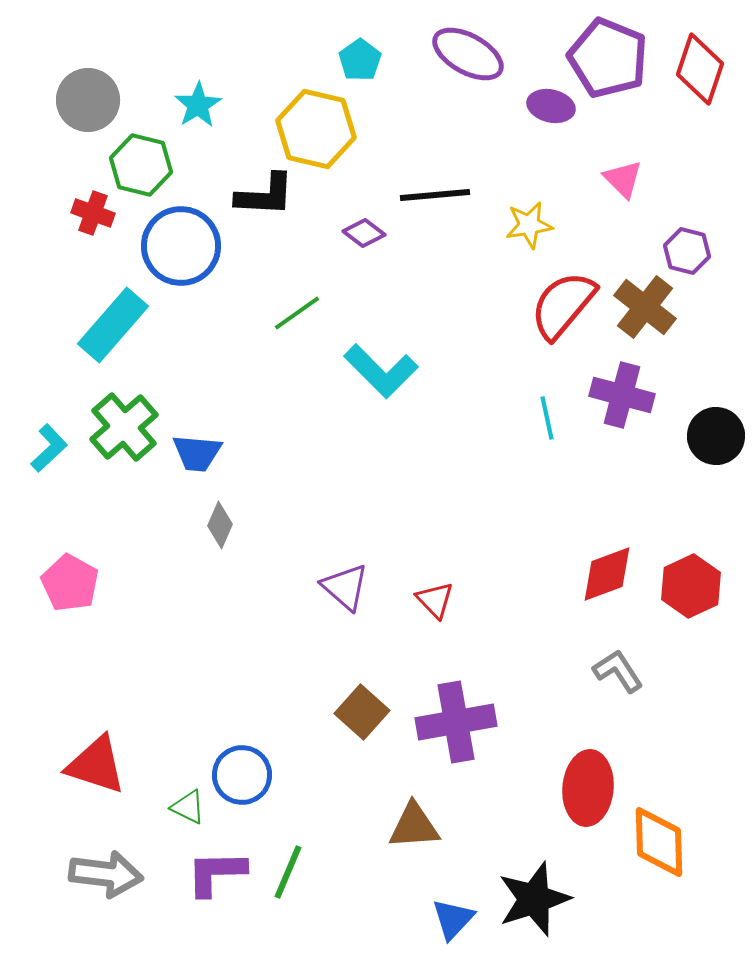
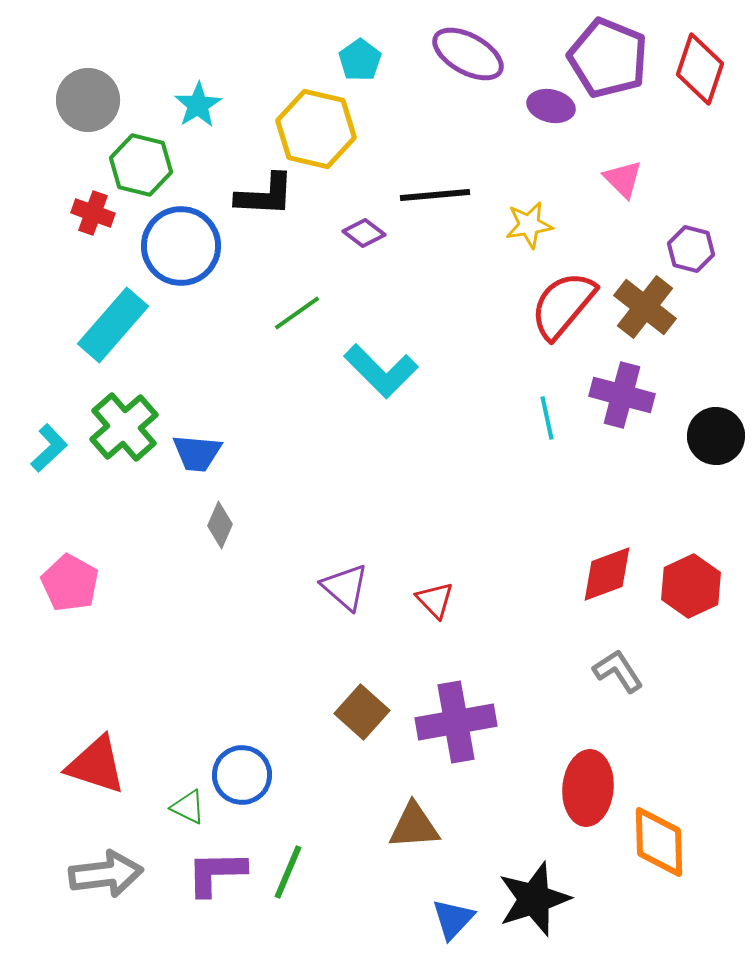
purple hexagon at (687, 251): moved 4 px right, 2 px up
gray arrow at (106, 874): rotated 14 degrees counterclockwise
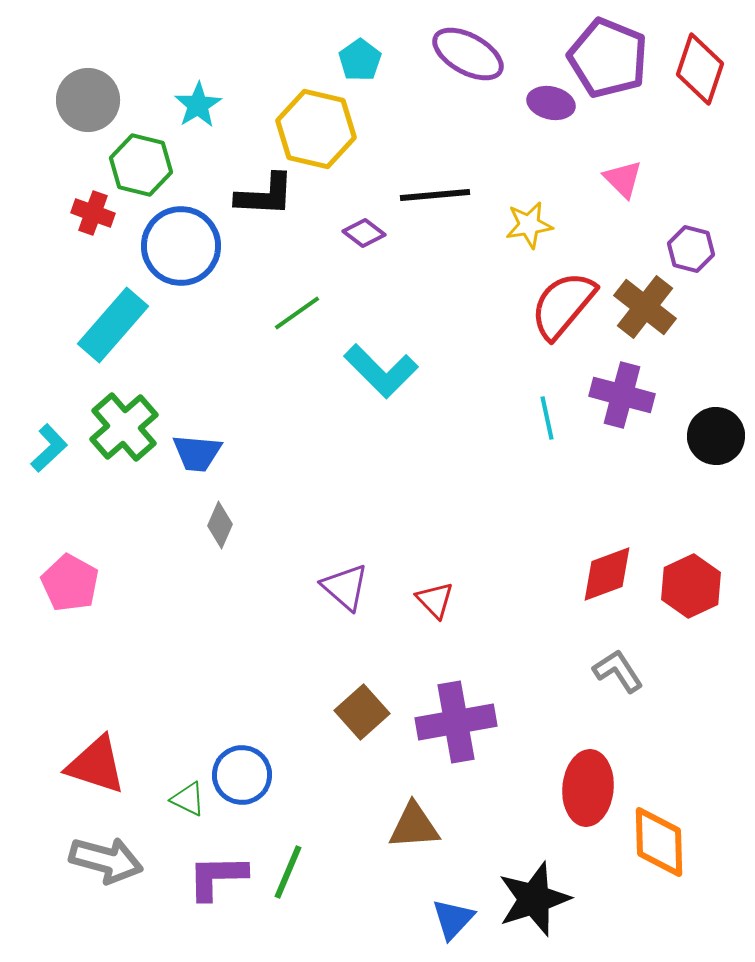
purple ellipse at (551, 106): moved 3 px up
brown square at (362, 712): rotated 6 degrees clockwise
green triangle at (188, 807): moved 8 px up
purple L-shape at (216, 873): moved 1 px right, 4 px down
gray arrow at (106, 874): moved 14 px up; rotated 22 degrees clockwise
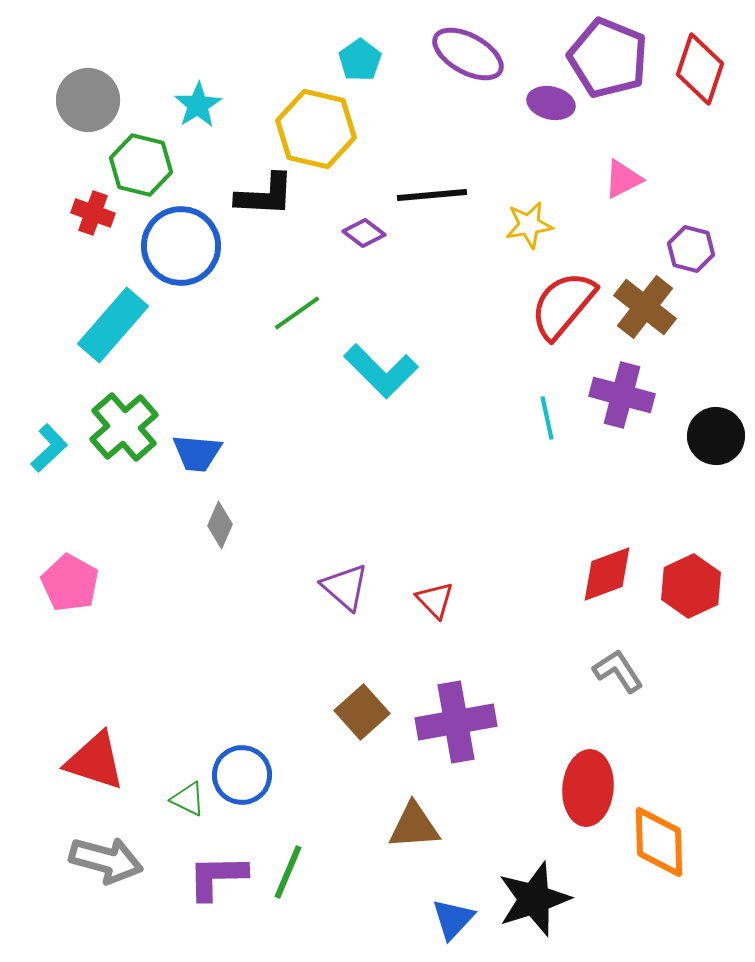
pink triangle at (623, 179): rotated 48 degrees clockwise
black line at (435, 195): moved 3 px left
red triangle at (96, 765): moved 1 px left, 4 px up
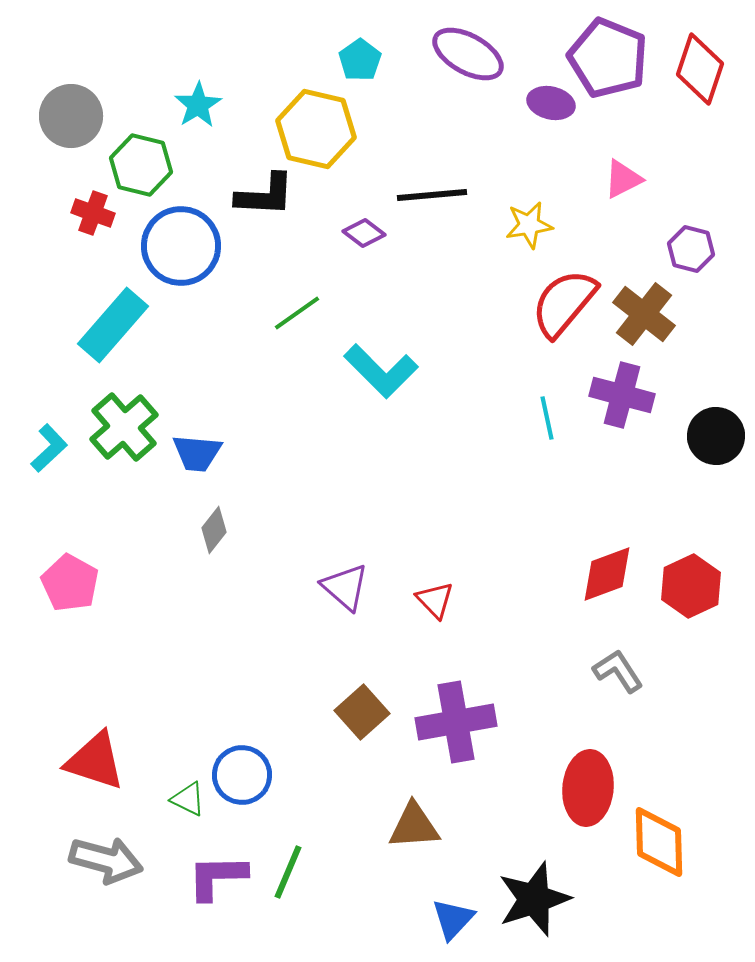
gray circle at (88, 100): moved 17 px left, 16 px down
red semicircle at (563, 305): moved 1 px right, 2 px up
brown cross at (645, 307): moved 1 px left, 7 px down
gray diamond at (220, 525): moved 6 px left, 5 px down; rotated 15 degrees clockwise
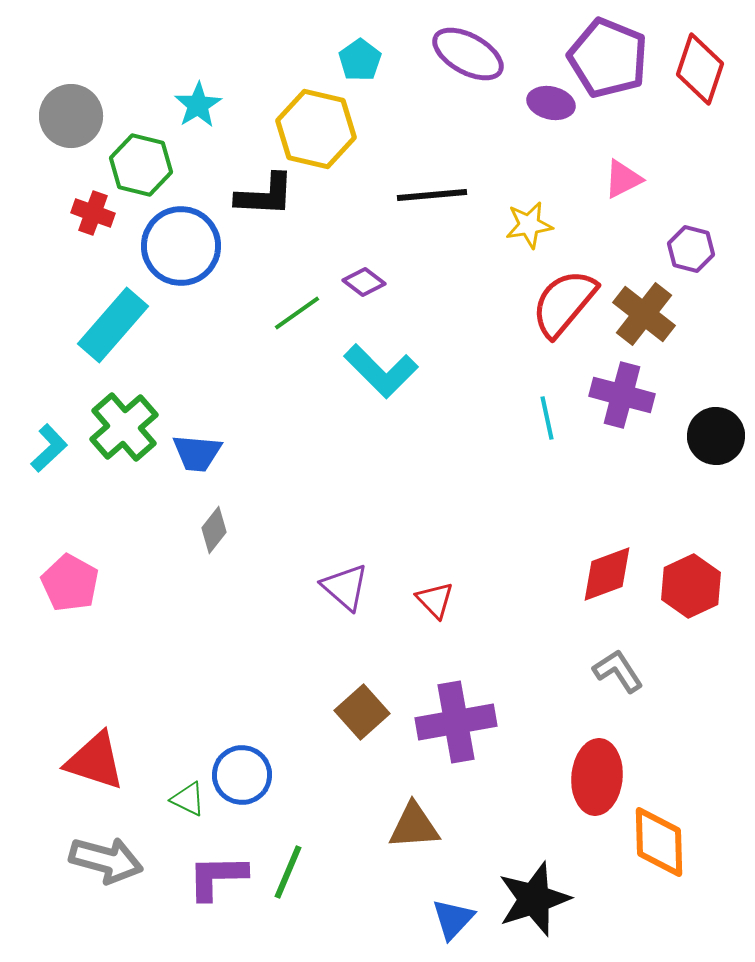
purple diamond at (364, 233): moved 49 px down
red ellipse at (588, 788): moved 9 px right, 11 px up
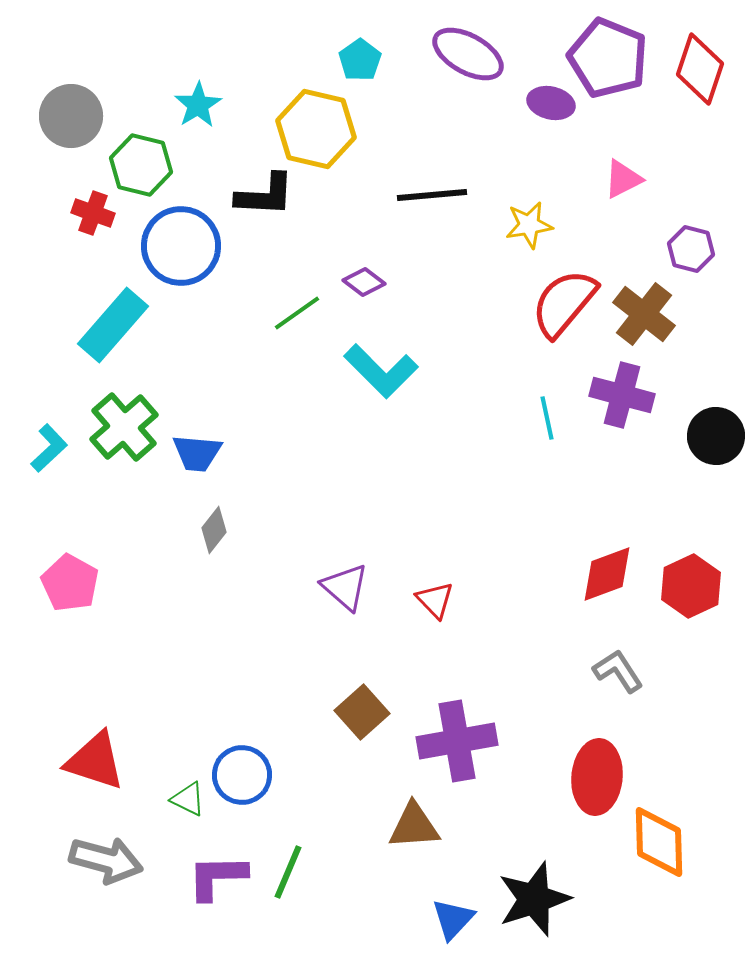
purple cross at (456, 722): moved 1 px right, 19 px down
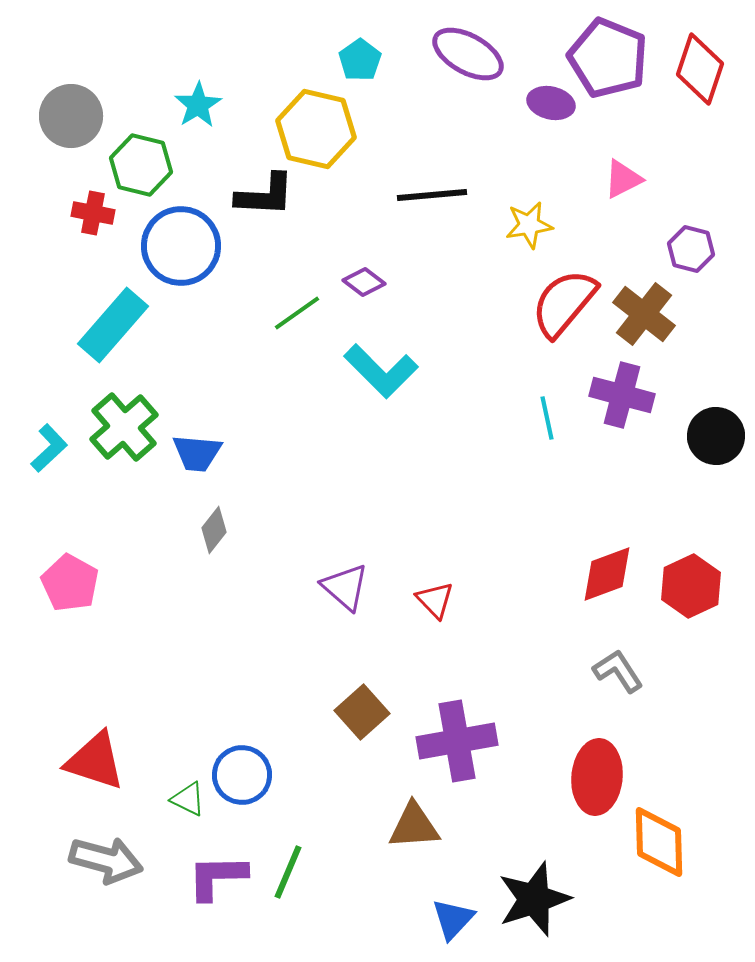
red cross at (93, 213): rotated 9 degrees counterclockwise
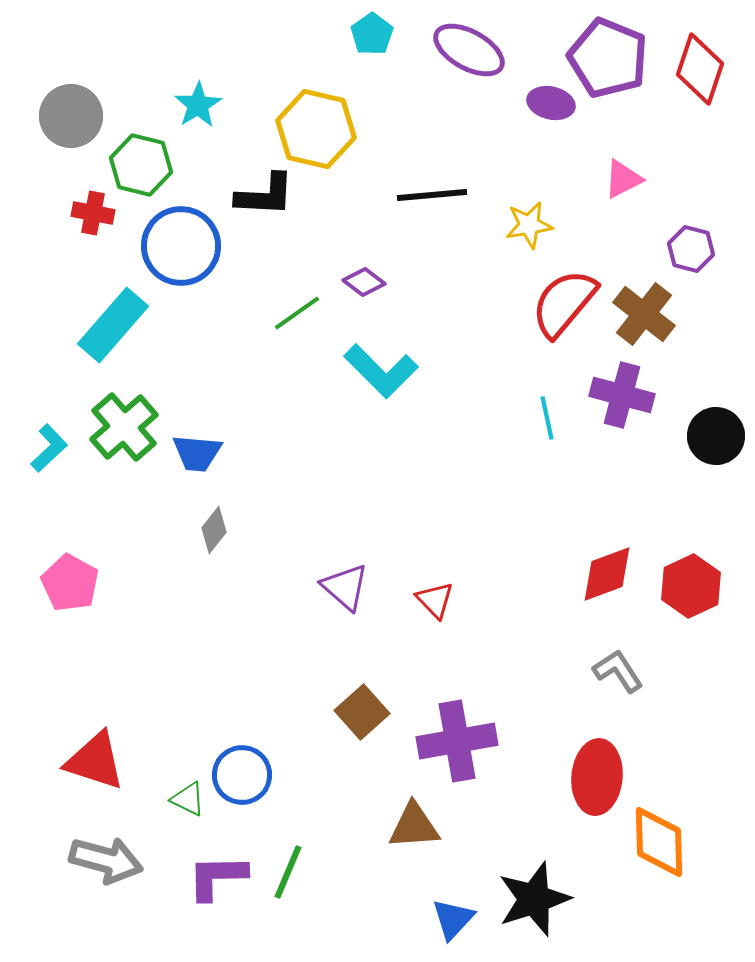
purple ellipse at (468, 54): moved 1 px right, 4 px up
cyan pentagon at (360, 60): moved 12 px right, 26 px up
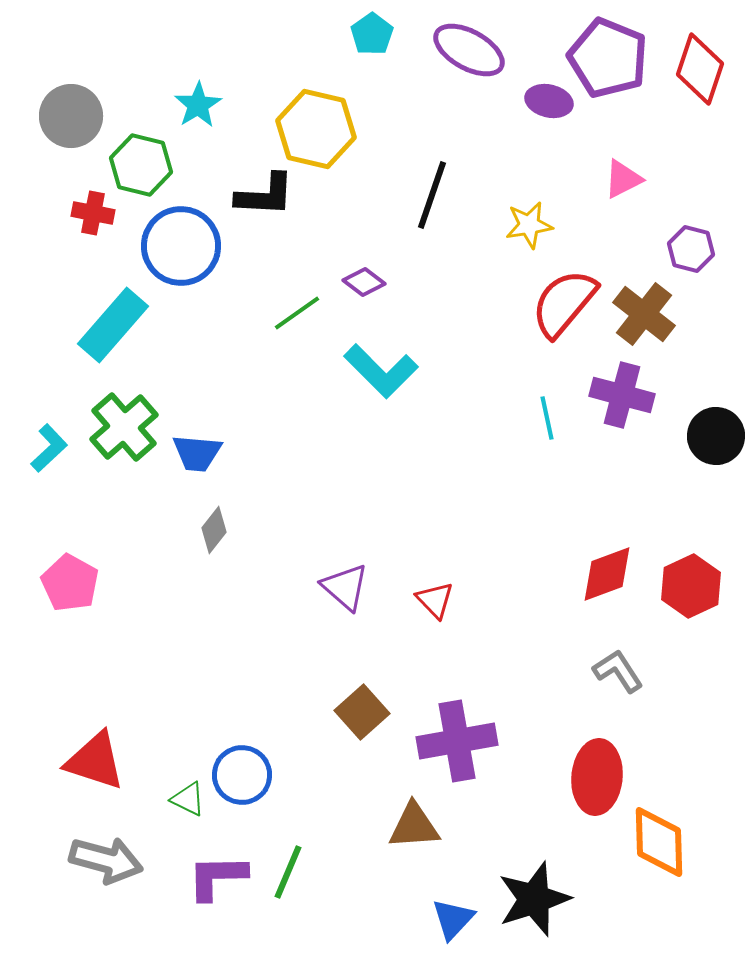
purple ellipse at (551, 103): moved 2 px left, 2 px up
black line at (432, 195): rotated 66 degrees counterclockwise
